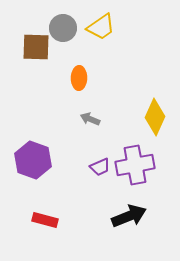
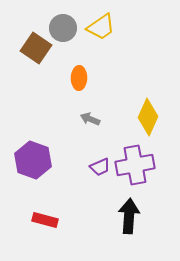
brown square: moved 1 px down; rotated 32 degrees clockwise
yellow diamond: moved 7 px left
black arrow: rotated 64 degrees counterclockwise
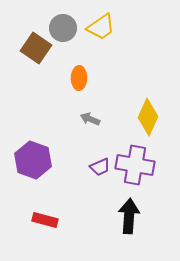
purple cross: rotated 21 degrees clockwise
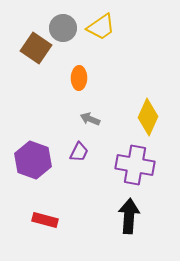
purple trapezoid: moved 21 px left, 15 px up; rotated 40 degrees counterclockwise
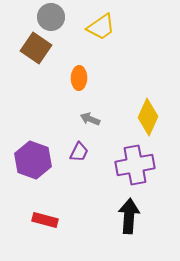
gray circle: moved 12 px left, 11 px up
purple cross: rotated 21 degrees counterclockwise
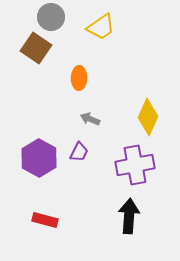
purple hexagon: moved 6 px right, 2 px up; rotated 9 degrees clockwise
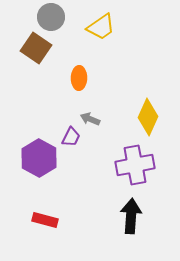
purple trapezoid: moved 8 px left, 15 px up
black arrow: moved 2 px right
